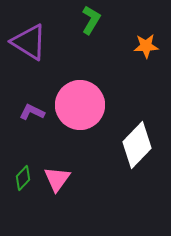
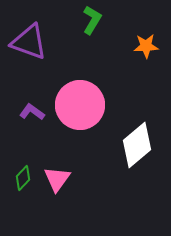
green L-shape: moved 1 px right
purple triangle: rotated 12 degrees counterclockwise
purple L-shape: rotated 10 degrees clockwise
white diamond: rotated 6 degrees clockwise
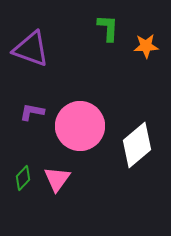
green L-shape: moved 16 px right, 8 px down; rotated 28 degrees counterclockwise
purple triangle: moved 2 px right, 7 px down
pink circle: moved 21 px down
purple L-shape: rotated 25 degrees counterclockwise
